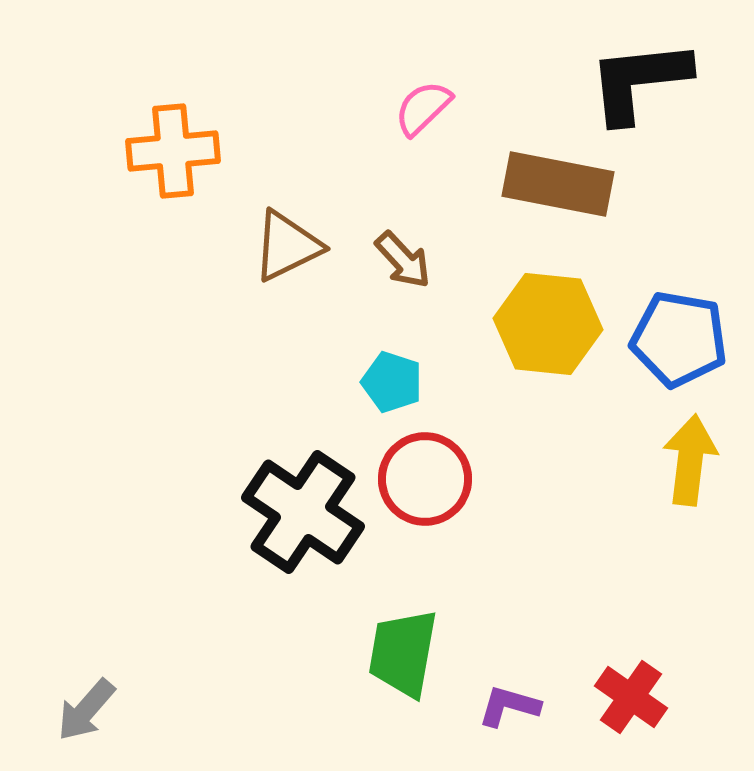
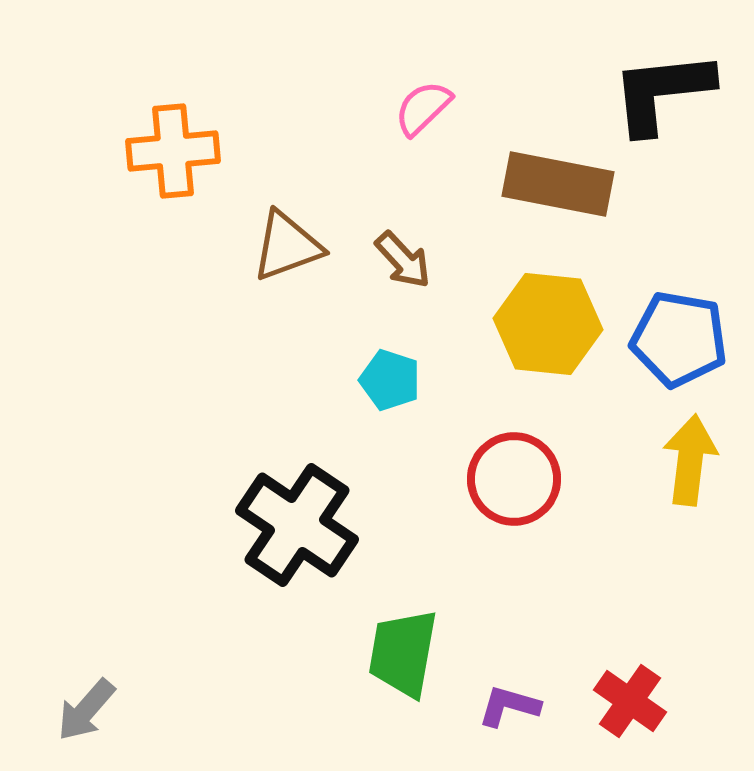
black L-shape: moved 23 px right, 11 px down
brown triangle: rotated 6 degrees clockwise
cyan pentagon: moved 2 px left, 2 px up
red circle: moved 89 px right
black cross: moved 6 px left, 13 px down
red cross: moved 1 px left, 4 px down
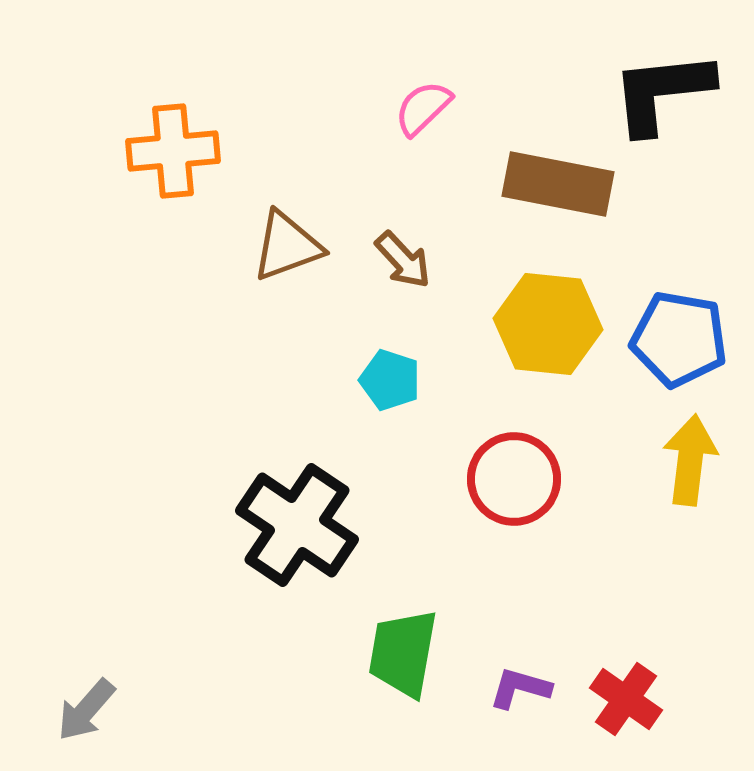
red cross: moved 4 px left, 2 px up
purple L-shape: moved 11 px right, 18 px up
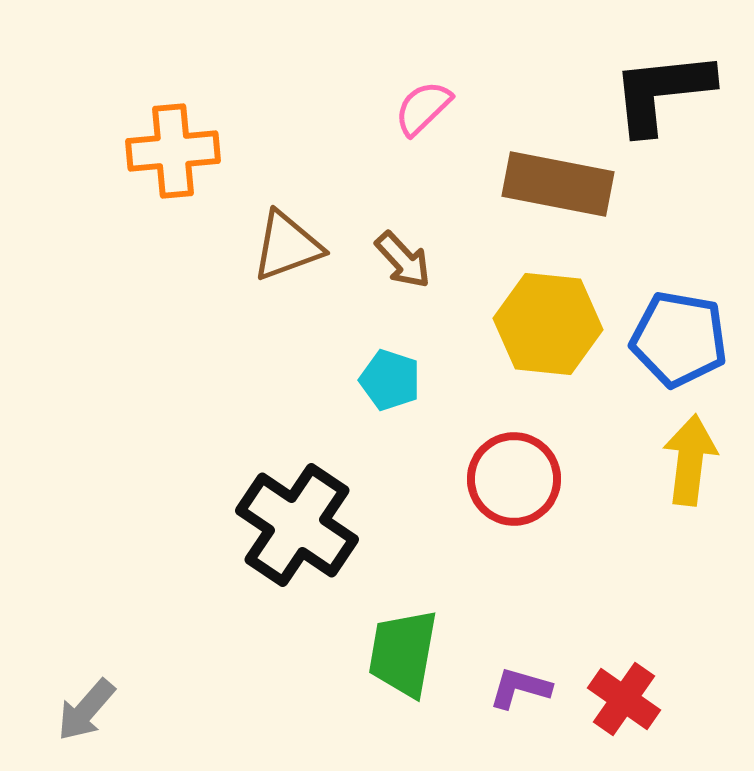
red cross: moved 2 px left
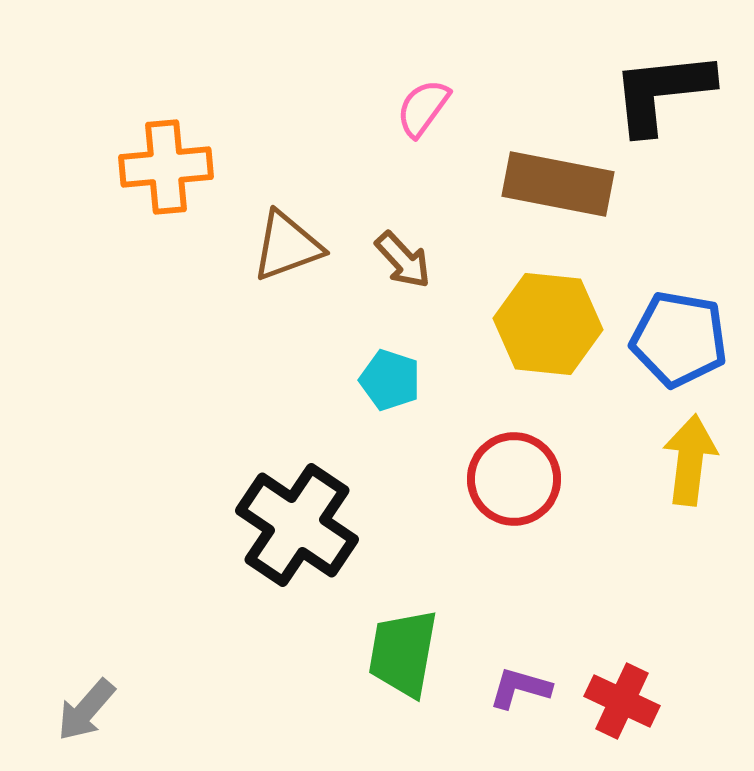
pink semicircle: rotated 10 degrees counterclockwise
orange cross: moved 7 px left, 16 px down
red cross: moved 2 px left, 2 px down; rotated 10 degrees counterclockwise
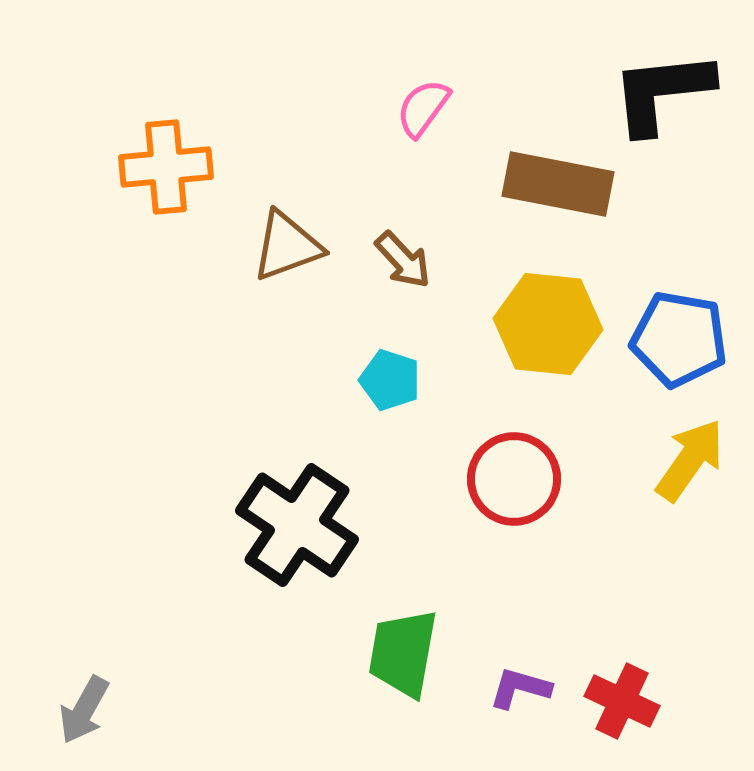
yellow arrow: rotated 28 degrees clockwise
gray arrow: moved 2 px left; rotated 12 degrees counterclockwise
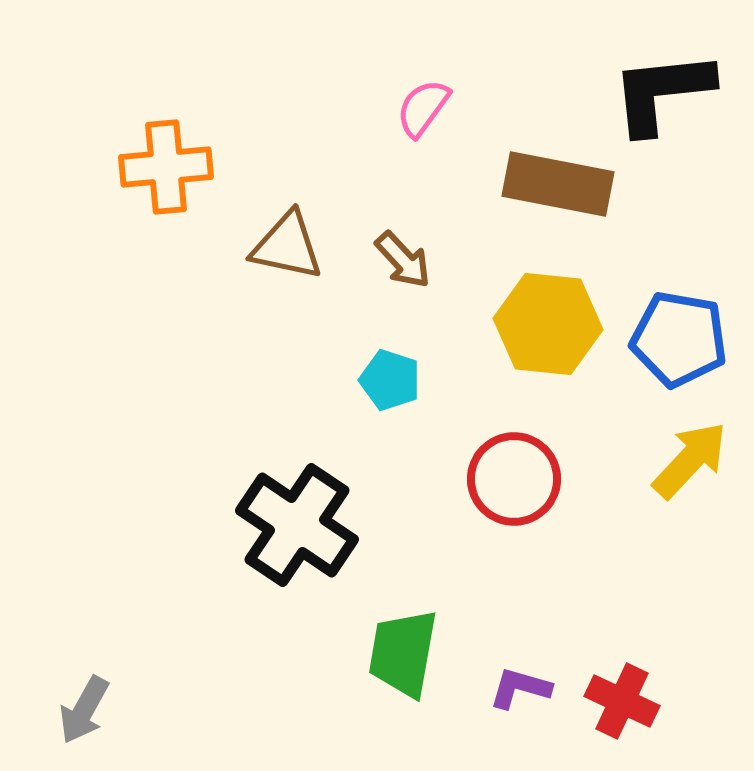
brown triangle: rotated 32 degrees clockwise
yellow arrow: rotated 8 degrees clockwise
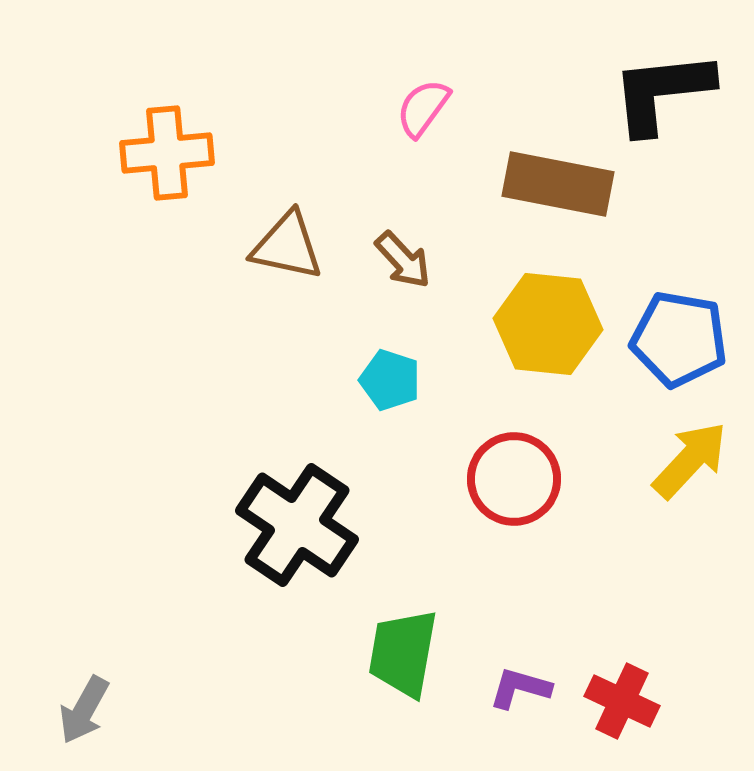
orange cross: moved 1 px right, 14 px up
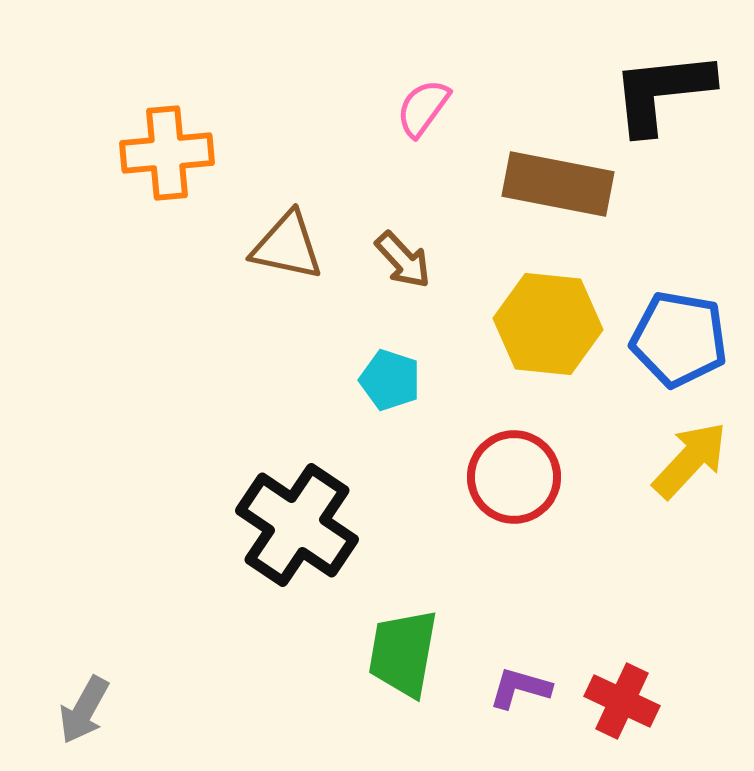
red circle: moved 2 px up
